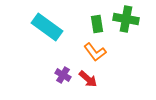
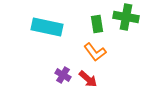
green cross: moved 2 px up
cyan rectangle: rotated 24 degrees counterclockwise
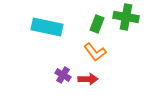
green rectangle: rotated 30 degrees clockwise
red arrow: rotated 42 degrees counterclockwise
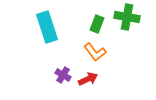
green cross: moved 1 px right
cyan rectangle: rotated 60 degrees clockwise
red arrow: rotated 24 degrees counterclockwise
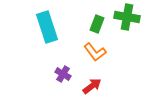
purple cross: moved 1 px up
red arrow: moved 4 px right, 7 px down; rotated 12 degrees counterclockwise
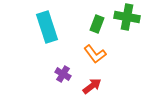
orange L-shape: moved 2 px down
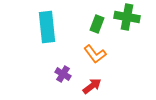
cyan rectangle: rotated 12 degrees clockwise
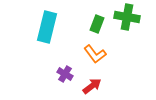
cyan rectangle: rotated 20 degrees clockwise
purple cross: moved 2 px right
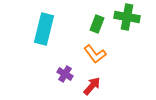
cyan rectangle: moved 3 px left, 2 px down
red arrow: rotated 12 degrees counterclockwise
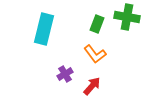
purple cross: rotated 28 degrees clockwise
